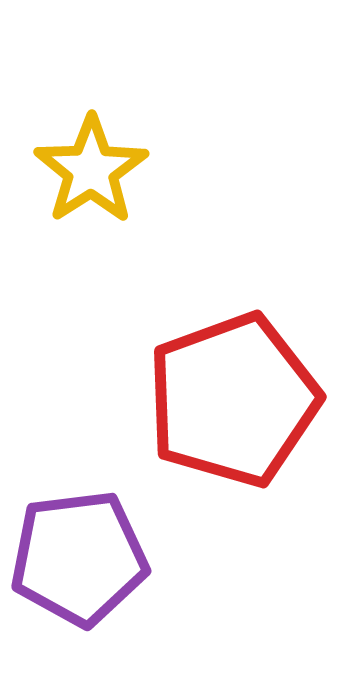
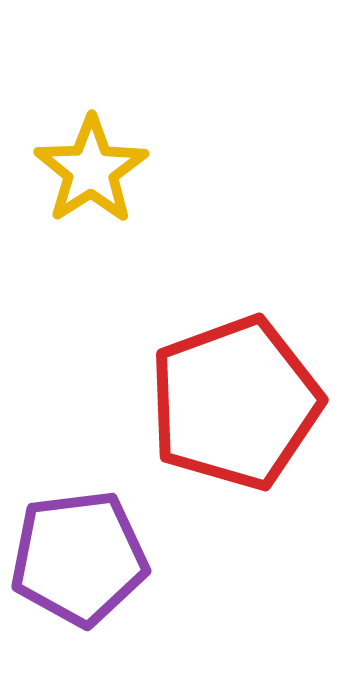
red pentagon: moved 2 px right, 3 px down
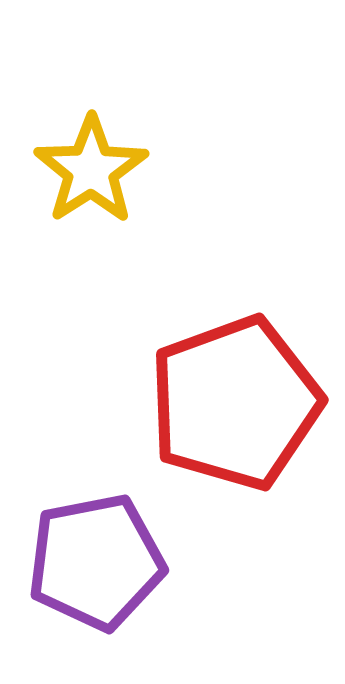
purple pentagon: moved 17 px right, 4 px down; rotated 4 degrees counterclockwise
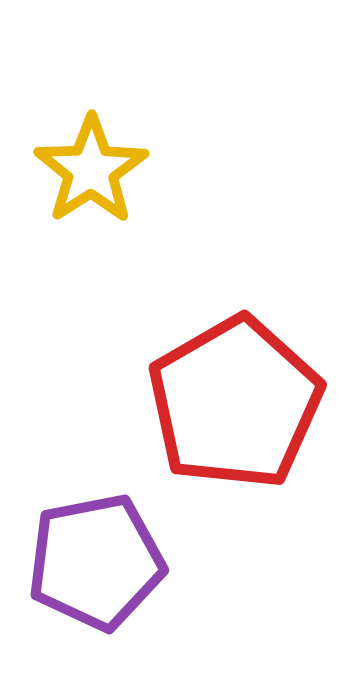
red pentagon: rotated 10 degrees counterclockwise
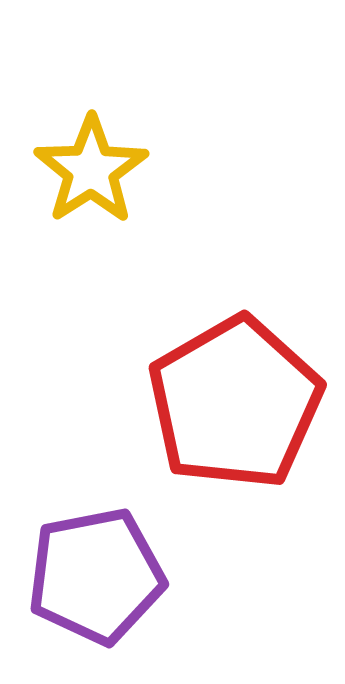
purple pentagon: moved 14 px down
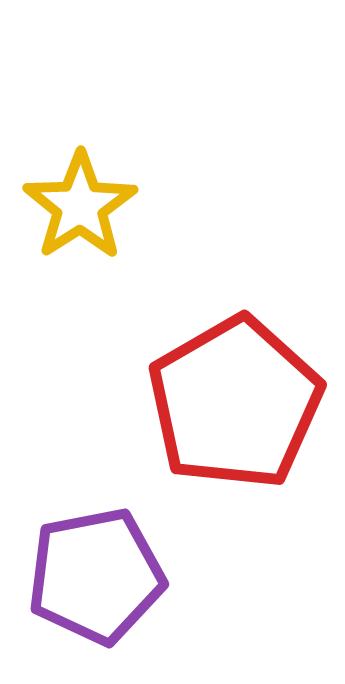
yellow star: moved 11 px left, 36 px down
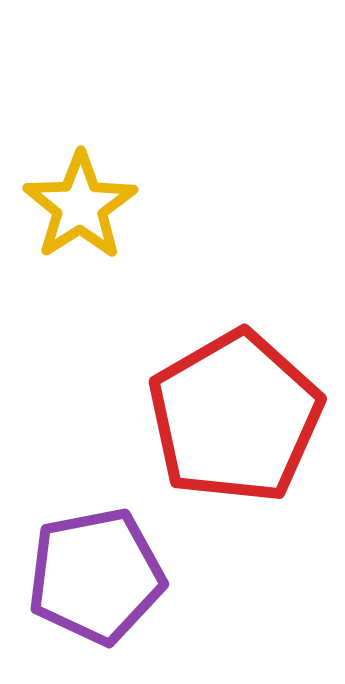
red pentagon: moved 14 px down
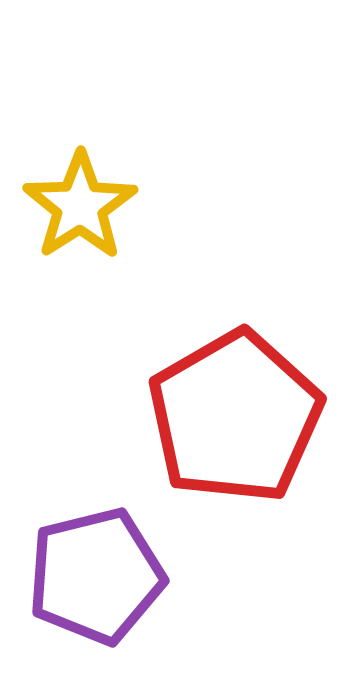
purple pentagon: rotated 3 degrees counterclockwise
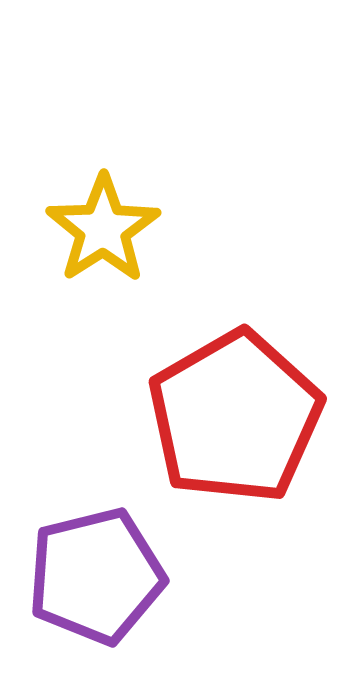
yellow star: moved 23 px right, 23 px down
